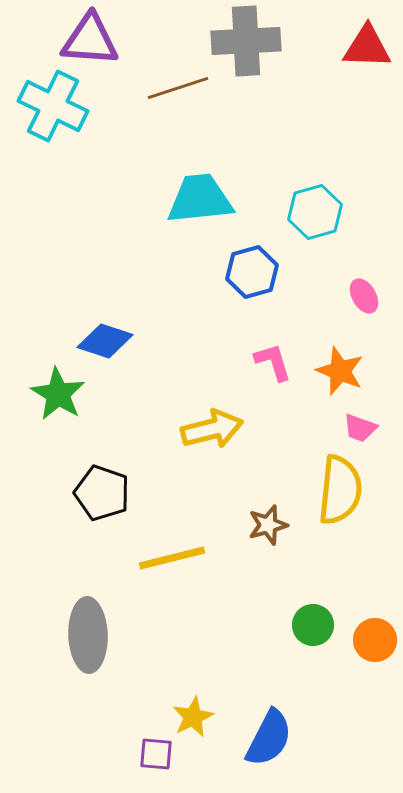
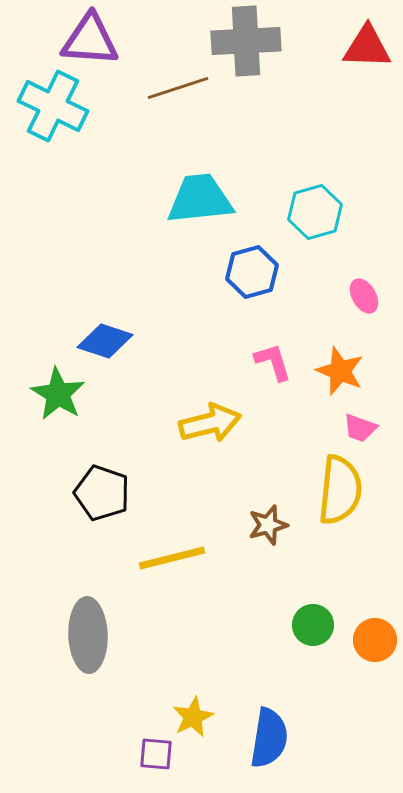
yellow arrow: moved 2 px left, 6 px up
blue semicircle: rotated 18 degrees counterclockwise
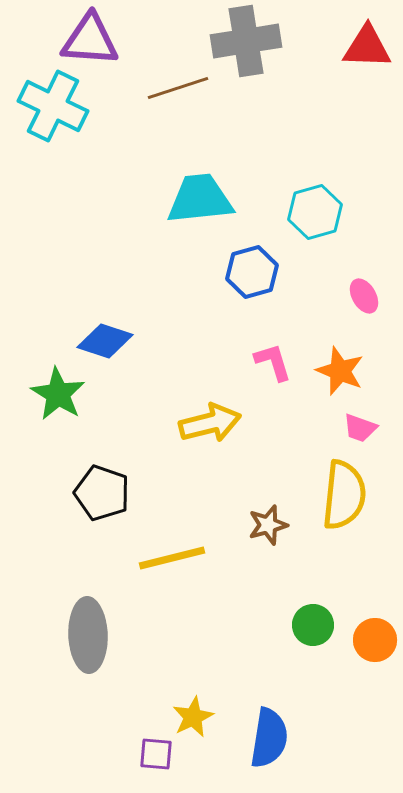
gray cross: rotated 6 degrees counterclockwise
yellow semicircle: moved 4 px right, 5 px down
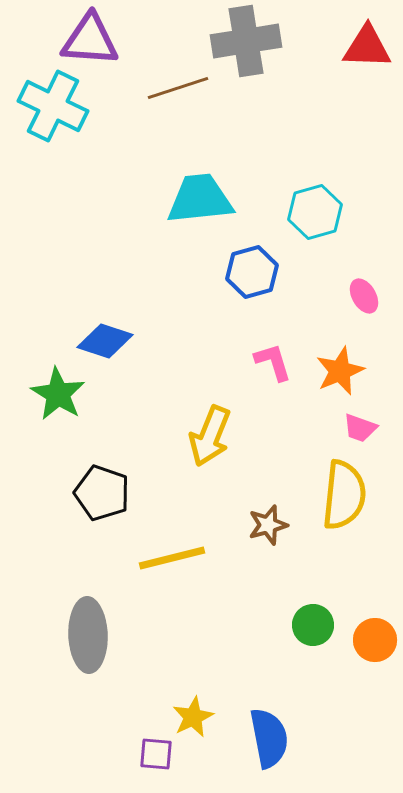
orange star: rotated 27 degrees clockwise
yellow arrow: moved 13 px down; rotated 126 degrees clockwise
blue semicircle: rotated 20 degrees counterclockwise
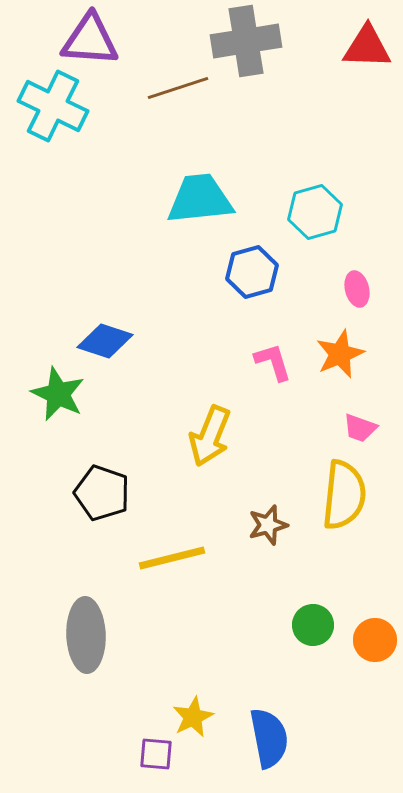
pink ellipse: moved 7 px left, 7 px up; rotated 16 degrees clockwise
orange star: moved 17 px up
green star: rotated 6 degrees counterclockwise
gray ellipse: moved 2 px left
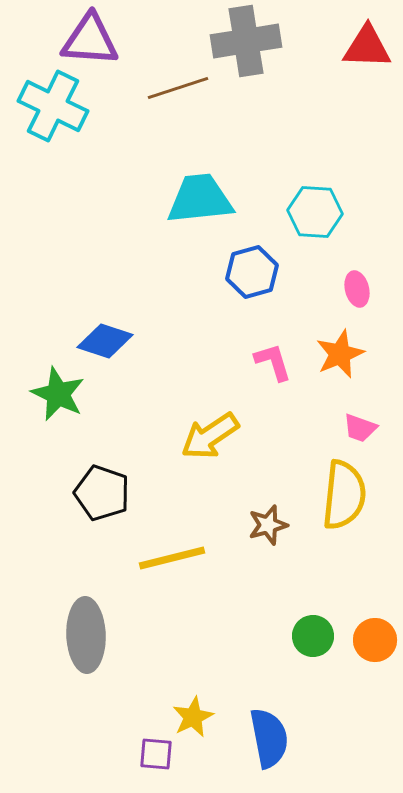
cyan hexagon: rotated 20 degrees clockwise
yellow arrow: rotated 34 degrees clockwise
green circle: moved 11 px down
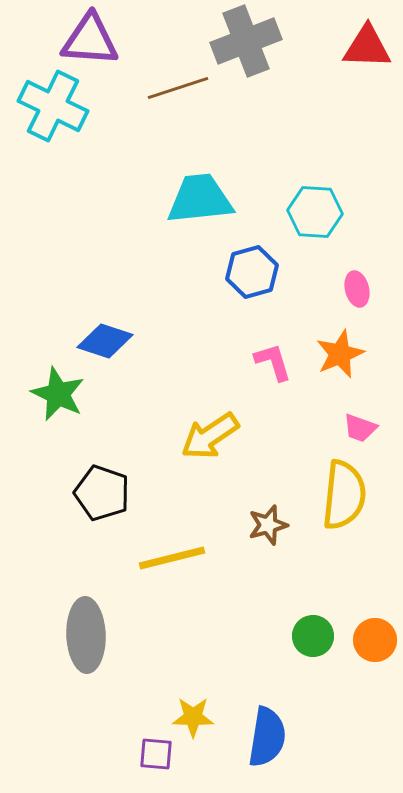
gray cross: rotated 12 degrees counterclockwise
yellow star: rotated 27 degrees clockwise
blue semicircle: moved 2 px left, 1 px up; rotated 20 degrees clockwise
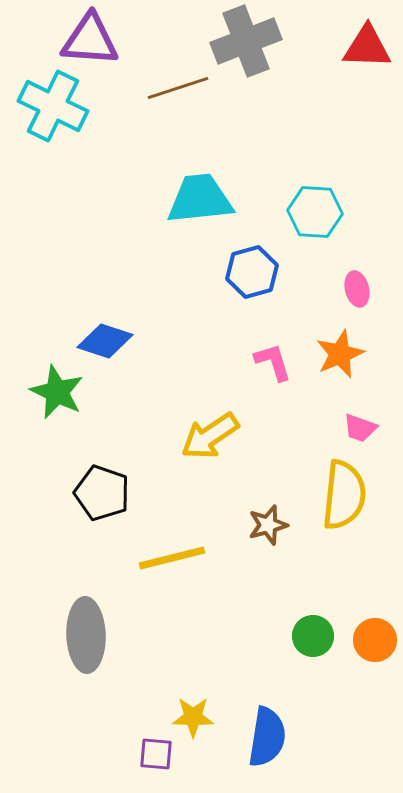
green star: moved 1 px left, 2 px up
